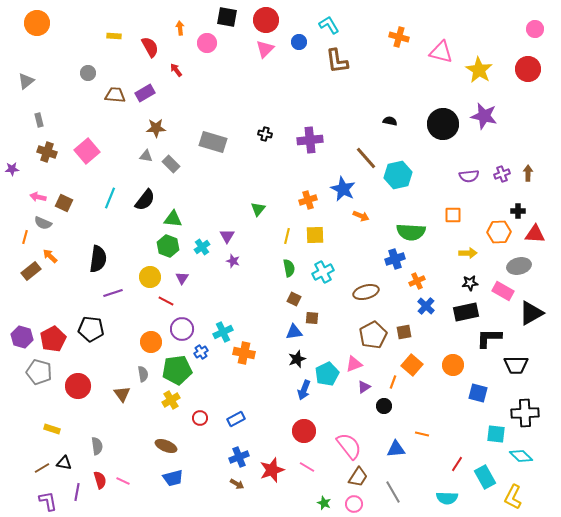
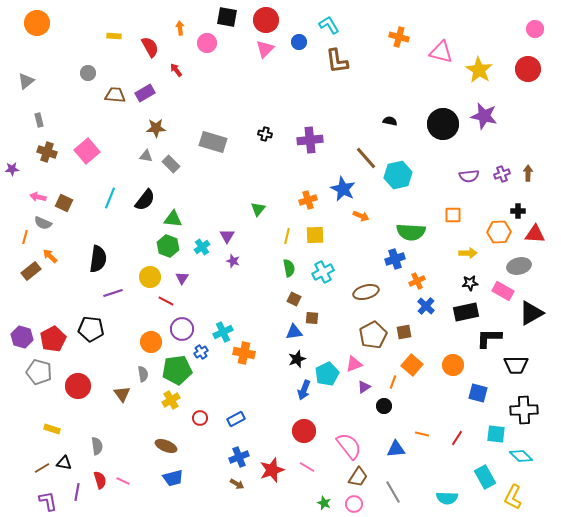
black cross at (525, 413): moved 1 px left, 3 px up
red line at (457, 464): moved 26 px up
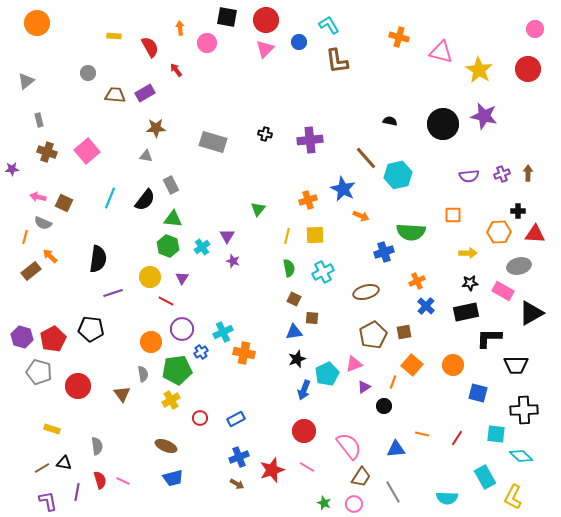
gray rectangle at (171, 164): moved 21 px down; rotated 18 degrees clockwise
blue cross at (395, 259): moved 11 px left, 7 px up
brown trapezoid at (358, 477): moved 3 px right
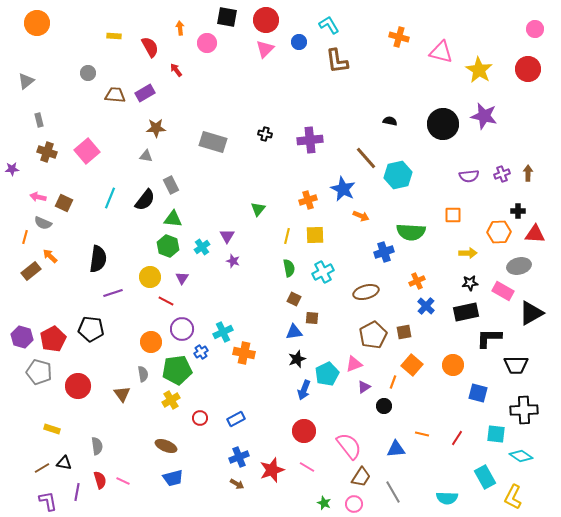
cyan diamond at (521, 456): rotated 10 degrees counterclockwise
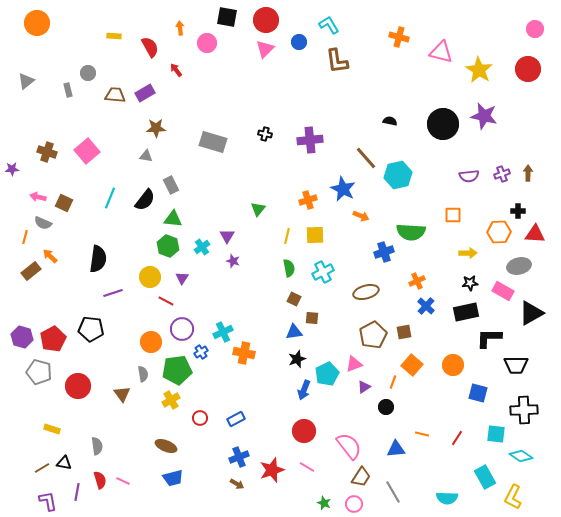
gray rectangle at (39, 120): moved 29 px right, 30 px up
black circle at (384, 406): moved 2 px right, 1 px down
